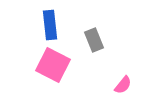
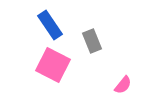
blue rectangle: rotated 28 degrees counterclockwise
gray rectangle: moved 2 px left, 1 px down
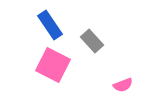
gray rectangle: rotated 20 degrees counterclockwise
pink semicircle: rotated 30 degrees clockwise
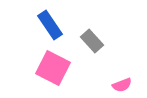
pink square: moved 3 px down
pink semicircle: moved 1 px left
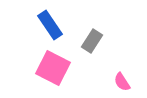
gray rectangle: rotated 75 degrees clockwise
pink semicircle: moved 3 px up; rotated 78 degrees clockwise
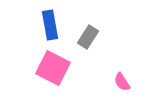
blue rectangle: rotated 24 degrees clockwise
gray rectangle: moved 4 px left, 4 px up
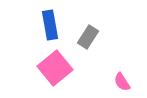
pink square: moved 2 px right; rotated 24 degrees clockwise
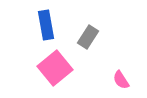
blue rectangle: moved 4 px left
pink semicircle: moved 1 px left, 2 px up
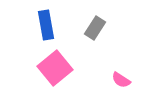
gray rectangle: moved 7 px right, 9 px up
pink semicircle: rotated 24 degrees counterclockwise
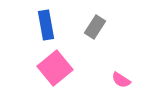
gray rectangle: moved 1 px up
